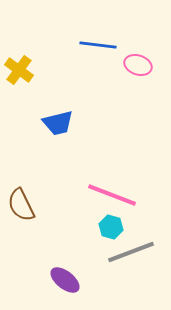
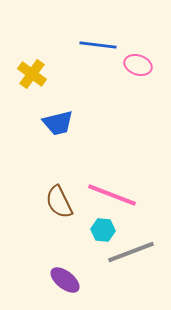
yellow cross: moved 13 px right, 4 px down
brown semicircle: moved 38 px right, 3 px up
cyan hexagon: moved 8 px left, 3 px down; rotated 10 degrees counterclockwise
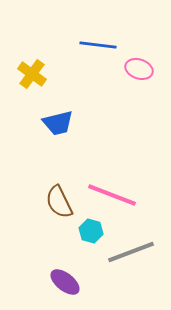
pink ellipse: moved 1 px right, 4 px down
cyan hexagon: moved 12 px left, 1 px down; rotated 10 degrees clockwise
purple ellipse: moved 2 px down
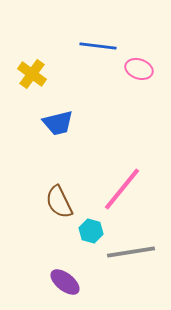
blue line: moved 1 px down
pink line: moved 10 px right, 6 px up; rotated 72 degrees counterclockwise
gray line: rotated 12 degrees clockwise
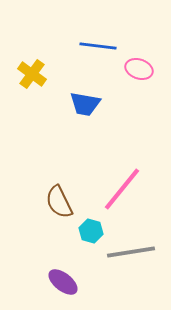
blue trapezoid: moved 27 px right, 19 px up; rotated 24 degrees clockwise
purple ellipse: moved 2 px left
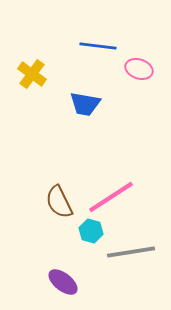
pink line: moved 11 px left, 8 px down; rotated 18 degrees clockwise
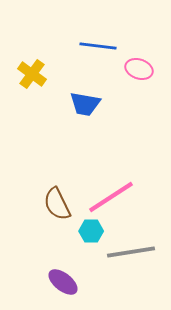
brown semicircle: moved 2 px left, 2 px down
cyan hexagon: rotated 15 degrees counterclockwise
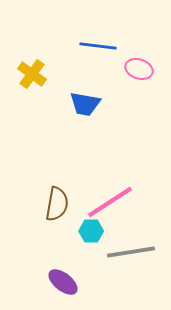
pink line: moved 1 px left, 5 px down
brown semicircle: rotated 144 degrees counterclockwise
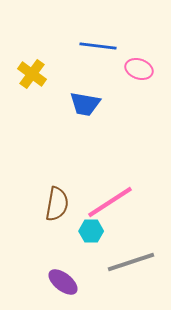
gray line: moved 10 px down; rotated 9 degrees counterclockwise
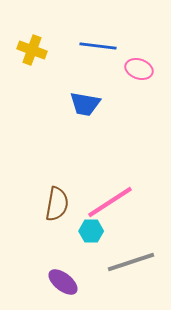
yellow cross: moved 24 px up; rotated 16 degrees counterclockwise
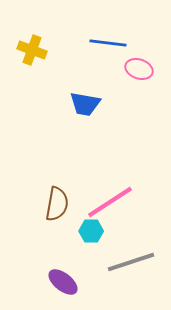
blue line: moved 10 px right, 3 px up
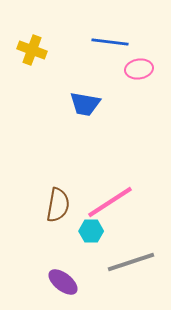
blue line: moved 2 px right, 1 px up
pink ellipse: rotated 28 degrees counterclockwise
brown semicircle: moved 1 px right, 1 px down
